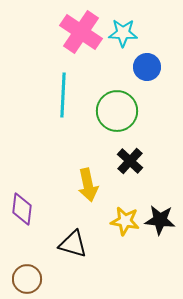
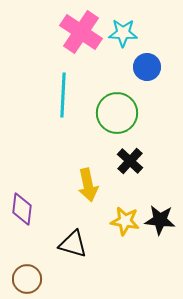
green circle: moved 2 px down
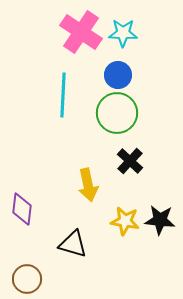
blue circle: moved 29 px left, 8 px down
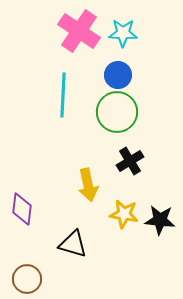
pink cross: moved 2 px left, 1 px up
green circle: moved 1 px up
black cross: rotated 16 degrees clockwise
yellow star: moved 1 px left, 7 px up
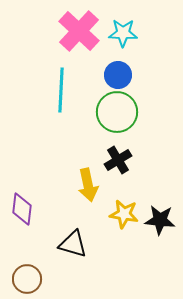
pink cross: rotated 9 degrees clockwise
cyan line: moved 2 px left, 5 px up
black cross: moved 12 px left, 1 px up
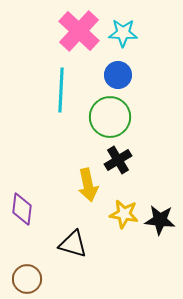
green circle: moved 7 px left, 5 px down
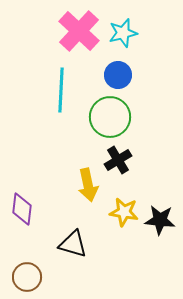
cyan star: rotated 16 degrees counterclockwise
yellow star: moved 2 px up
brown circle: moved 2 px up
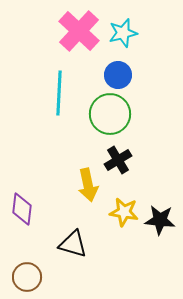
cyan line: moved 2 px left, 3 px down
green circle: moved 3 px up
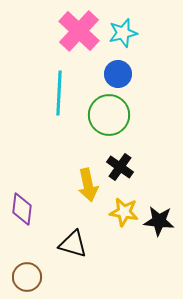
blue circle: moved 1 px up
green circle: moved 1 px left, 1 px down
black cross: moved 2 px right, 7 px down; rotated 24 degrees counterclockwise
black star: moved 1 px left, 1 px down
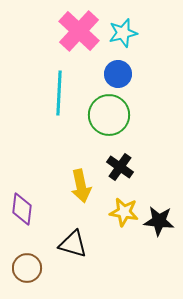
yellow arrow: moved 7 px left, 1 px down
brown circle: moved 9 px up
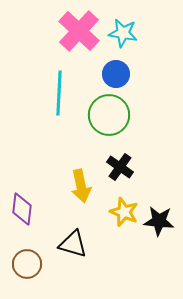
cyan star: rotated 24 degrees clockwise
blue circle: moved 2 px left
yellow star: rotated 12 degrees clockwise
brown circle: moved 4 px up
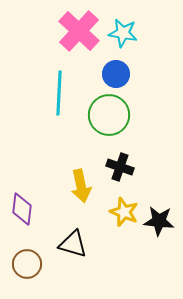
black cross: rotated 16 degrees counterclockwise
